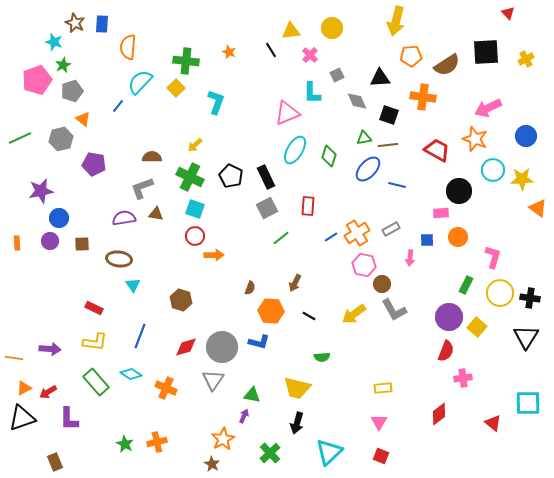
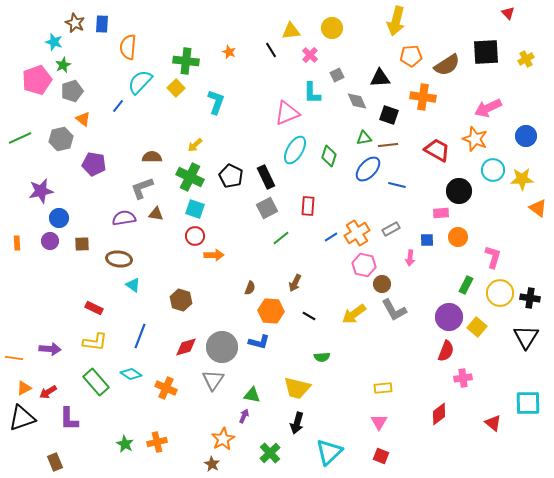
cyan triangle at (133, 285): rotated 21 degrees counterclockwise
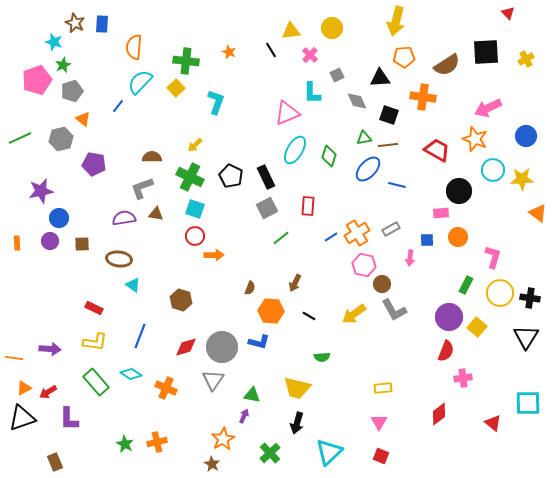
orange semicircle at (128, 47): moved 6 px right
orange pentagon at (411, 56): moved 7 px left, 1 px down
orange triangle at (538, 208): moved 5 px down
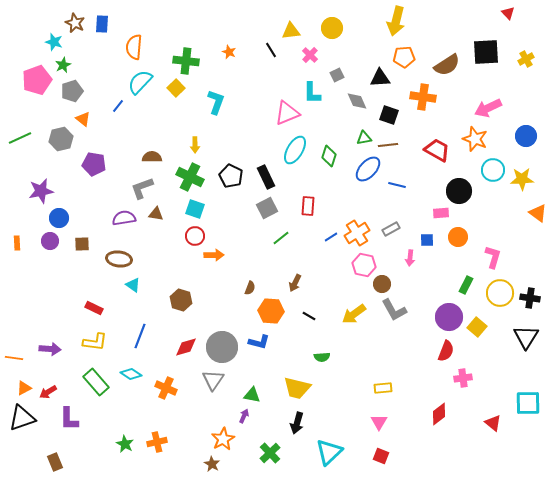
yellow arrow at (195, 145): rotated 49 degrees counterclockwise
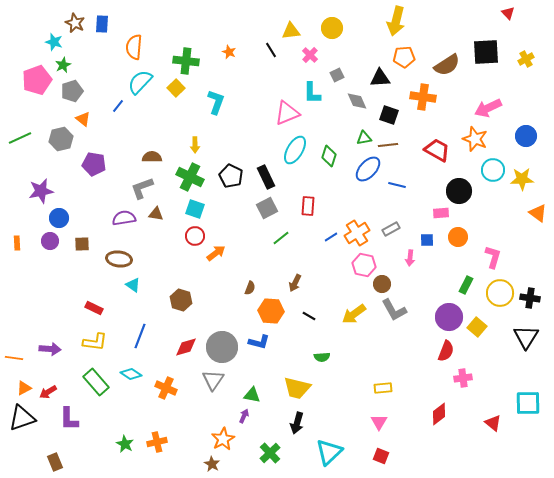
orange arrow at (214, 255): moved 2 px right, 2 px up; rotated 36 degrees counterclockwise
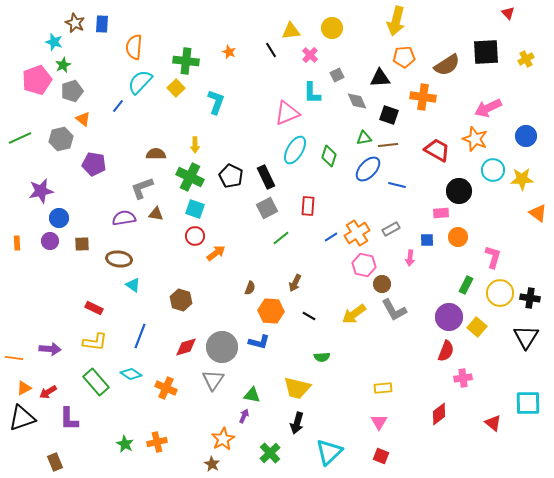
brown semicircle at (152, 157): moved 4 px right, 3 px up
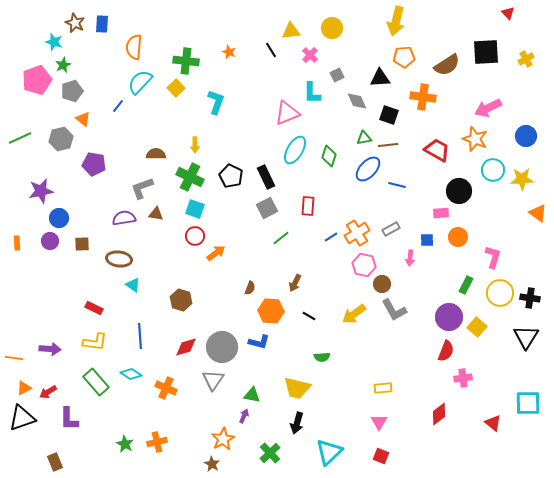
blue line at (140, 336): rotated 25 degrees counterclockwise
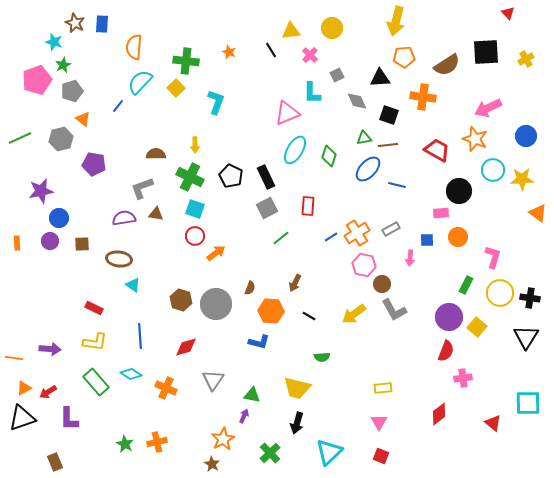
gray circle at (222, 347): moved 6 px left, 43 px up
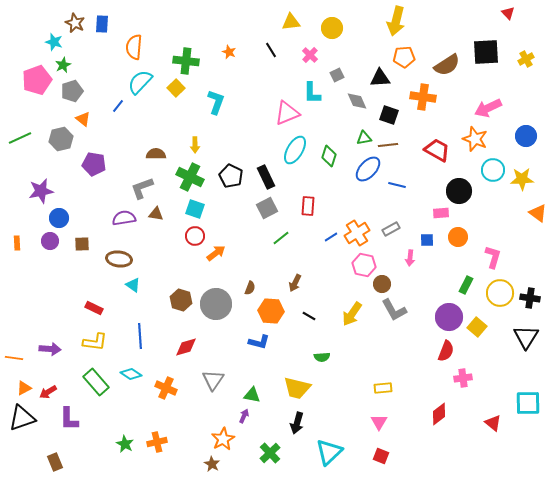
yellow triangle at (291, 31): moved 9 px up
yellow arrow at (354, 314): moved 2 px left; rotated 20 degrees counterclockwise
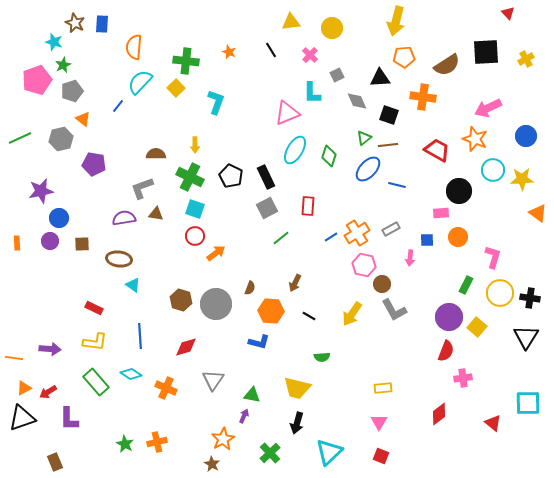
green triangle at (364, 138): rotated 28 degrees counterclockwise
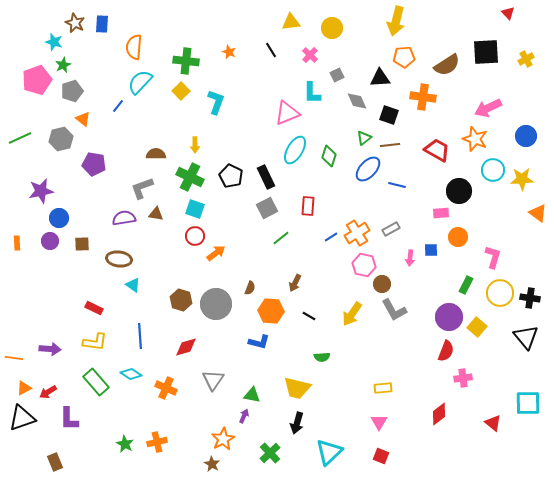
yellow square at (176, 88): moved 5 px right, 3 px down
brown line at (388, 145): moved 2 px right
blue square at (427, 240): moved 4 px right, 10 px down
black triangle at (526, 337): rotated 12 degrees counterclockwise
